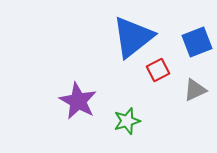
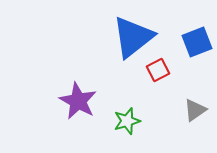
gray triangle: moved 20 px down; rotated 10 degrees counterclockwise
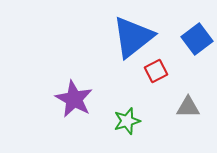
blue square: moved 3 px up; rotated 16 degrees counterclockwise
red square: moved 2 px left, 1 px down
purple star: moved 4 px left, 2 px up
gray triangle: moved 7 px left, 3 px up; rotated 35 degrees clockwise
